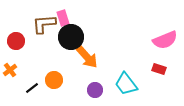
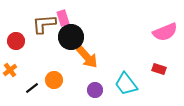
pink semicircle: moved 8 px up
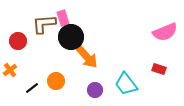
red circle: moved 2 px right
orange circle: moved 2 px right, 1 px down
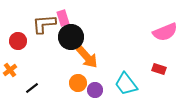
orange circle: moved 22 px right, 2 px down
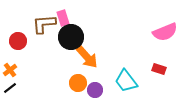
cyan trapezoid: moved 3 px up
black line: moved 22 px left
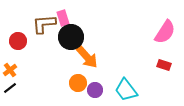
pink semicircle: rotated 35 degrees counterclockwise
red rectangle: moved 5 px right, 4 px up
cyan trapezoid: moved 9 px down
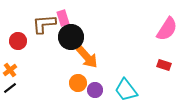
pink semicircle: moved 2 px right, 3 px up
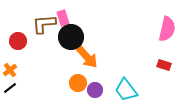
pink semicircle: rotated 20 degrees counterclockwise
